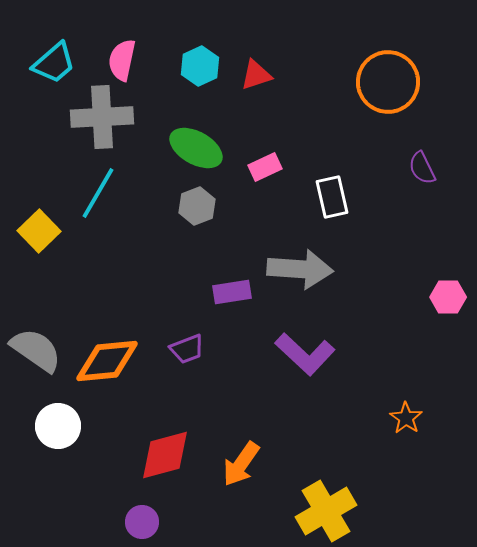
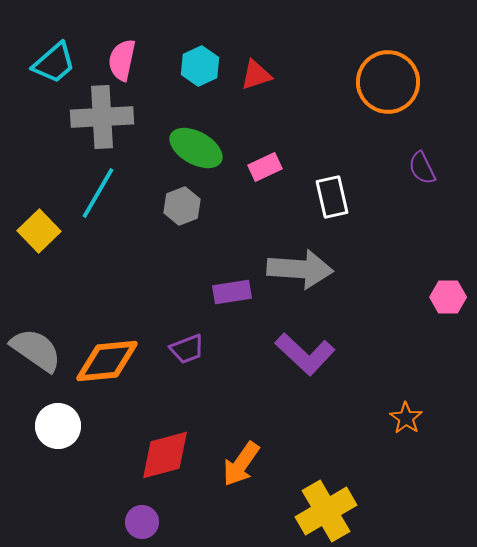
gray hexagon: moved 15 px left
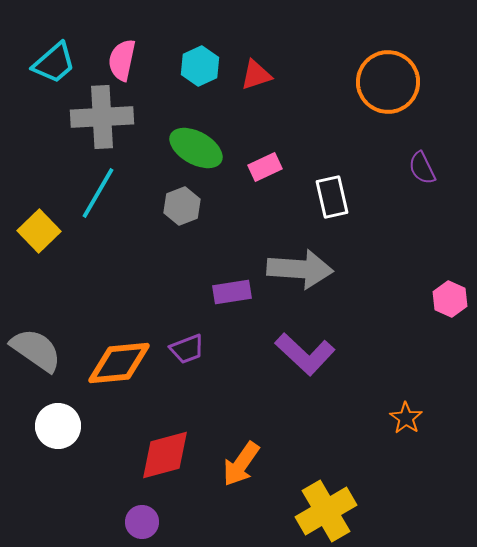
pink hexagon: moved 2 px right, 2 px down; rotated 24 degrees clockwise
orange diamond: moved 12 px right, 2 px down
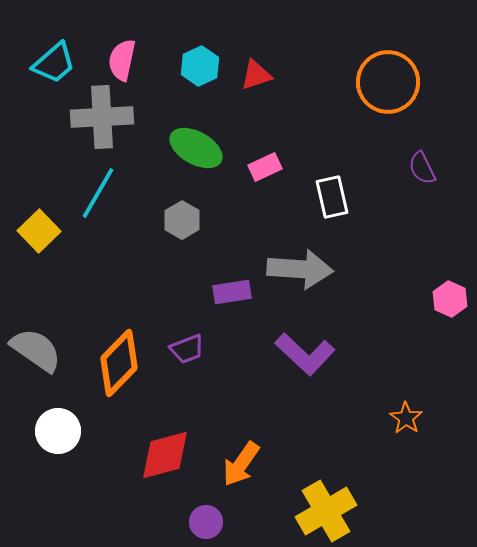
gray hexagon: moved 14 px down; rotated 9 degrees counterclockwise
orange diamond: rotated 40 degrees counterclockwise
white circle: moved 5 px down
purple circle: moved 64 px right
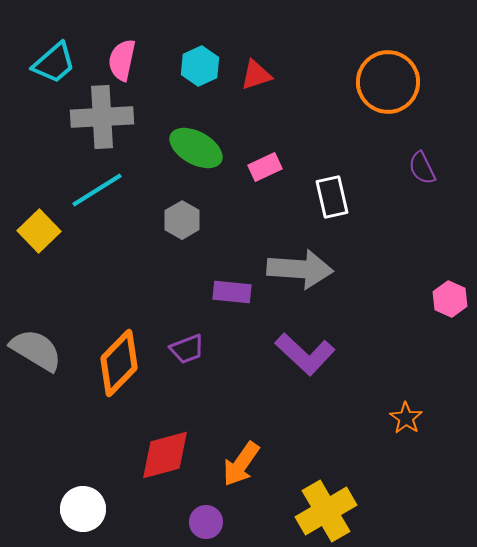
cyan line: moved 1 px left, 3 px up; rotated 28 degrees clockwise
purple rectangle: rotated 15 degrees clockwise
gray semicircle: rotated 4 degrees counterclockwise
white circle: moved 25 px right, 78 px down
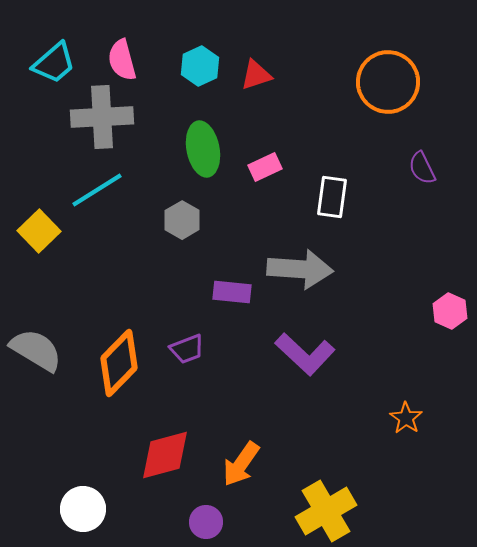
pink semicircle: rotated 27 degrees counterclockwise
green ellipse: moved 7 px right, 1 px down; rotated 50 degrees clockwise
white rectangle: rotated 21 degrees clockwise
pink hexagon: moved 12 px down
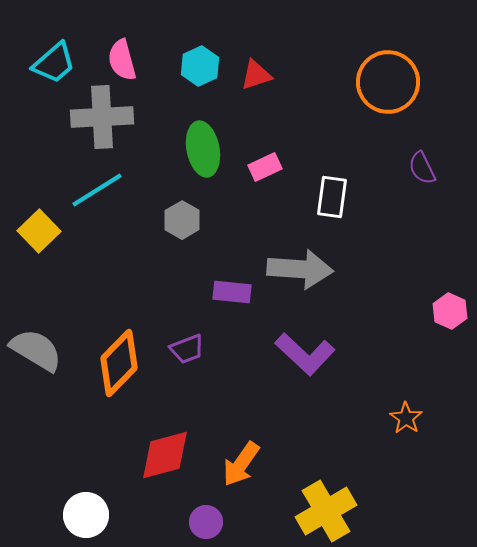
white circle: moved 3 px right, 6 px down
